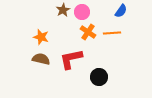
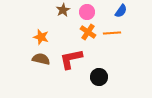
pink circle: moved 5 px right
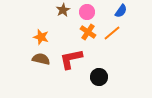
orange line: rotated 36 degrees counterclockwise
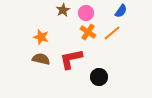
pink circle: moved 1 px left, 1 px down
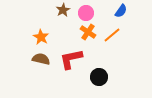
orange line: moved 2 px down
orange star: rotated 14 degrees clockwise
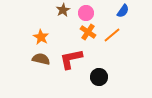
blue semicircle: moved 2 px right
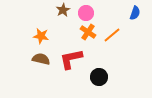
blue semicircle: moved 12 px right, 2 px down; rotated 16 degrees counterclockwise
orange star: moved 1 px up; rotated 21 degrees counterclockwise
